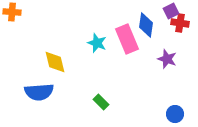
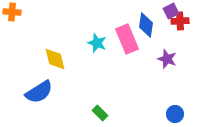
red cross: moved 2 px up; rotated 12 degrees counterclockwise
yellow diamond: moved 3 px up
blue semicircle: rotated 28 degrees counterclockwise
green rectangle: moved 1 px left, 11 px down
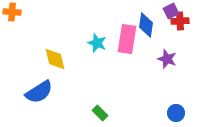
pink rectangle: rotated 32 degrees clockwise
blue circle: moved 1 px right, 1 px up
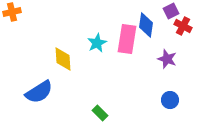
orange cross: rotated 18 degrees counterclockwise
red cross: moved 3 px right, 5 px down; rotated 30 degrees clockwise
cyan star: rotated 24 degrees clockwise
yellow diamond: moved 8 px right; rotated 10 degrees clockwise
blue circle: moved 6 px left, 13 px up
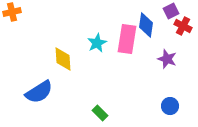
blue circle: moved 6 px down
